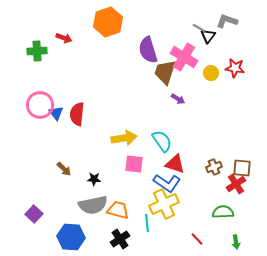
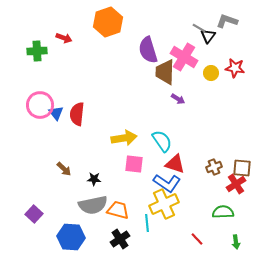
brown trapezoid: rotated 16 degrees counterclockwise
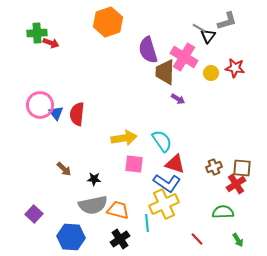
gray L-shape: rotated 145 degrees clockwise
red arrow: moved 13 px left, 5 px down
green cross: moved 18 px up
green arrow: moved 2 px right, 2 px up; rotated 24 degrees counterclockwise
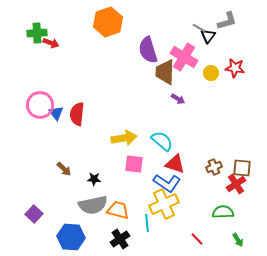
cyan semicircle: rotated 15 degrees counterclockwise
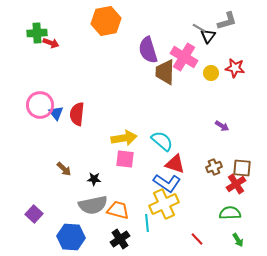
orange hexagon: moved 2 px left, 1 px up; rotated 8 degrees clockwise
purple arrow: moved 44 px right, 27 px down
pink square: moved 9 px left, 5 px up
green semicircle: moved 7 px right, 1 px down
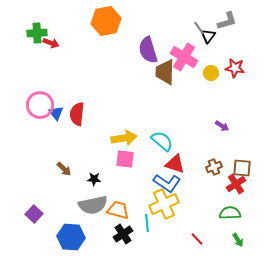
gray line: rotated 24 degrees clockwise
black cross: moved 3 px right, 5 px up
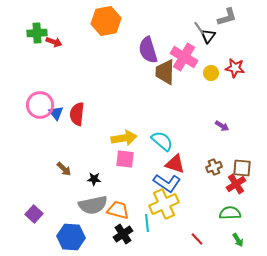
gray L-shape: moved 4 px up
red arrow: moved 3 px right, 1 px up
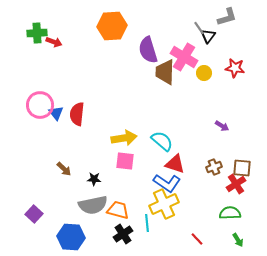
orange hexagon: moved 6 px right, 5 px down; rotated 8 degrees clockwise
yellow circle: moved 7 px left
pink square: moved 2 px down
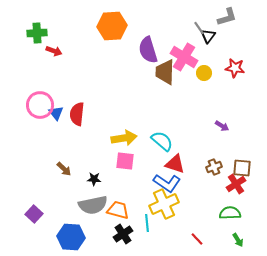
red arrow: moved 9 px down
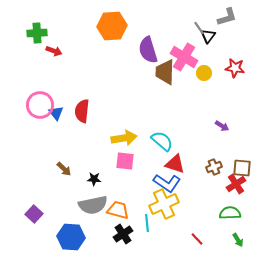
red semicircle: moved 5 px right, 3 px up
